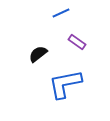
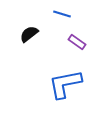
blue line: moved 1 px right, 1 px down; rotated 42 degrees clockwise
black semicircle: moved 9 px left, 20 px up
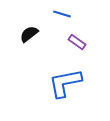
blue L-shape: moved 1 px up
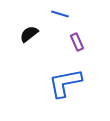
blue line: moved 2 px left
purple rectangle: rotated 30 degrees clockwise
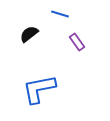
purple rectangle: rotated 12 degrees counterclockwise
blue L-shape: moved 26 px left, 6 px down
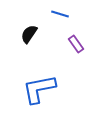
black semicircle: rotated 18 degrees counterclockwise
purple rectangle: moved 1 px left, 2 px down
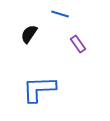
purple rectangle: moved 2 px right
blue L-shape: rotated 9 degrees clockwise
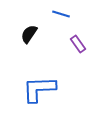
blue line: moved 1 px right
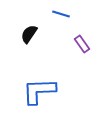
purple rectangle: moved 4 px right
blue L-shape: moved 2 px down
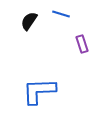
black semicircle: moved 13 px up
purple rectangle: rotated 18 degrees clockwise
